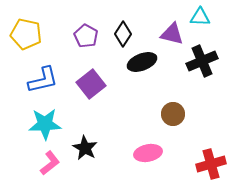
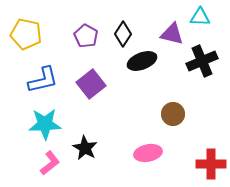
black ellipse: moved 1 px up
red cross: rotated 16 degrees clockwise
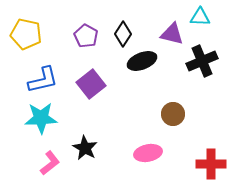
cyan star: moved 4 px left, 6 px up
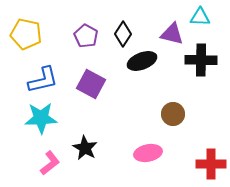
black cross: moved 1 px left, 1 px up; rotated 24 degrees clockwise
purple square: rotated 24 degrees counterclockwise
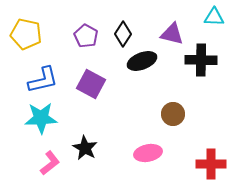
cyan triangle: moved 14 px right
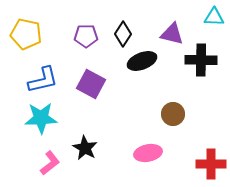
purple pentagon: rotated 30 degrees counterclockwise
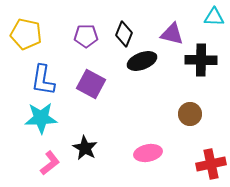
black diamond: moved 1 px right; rotated 10 degrees counterclockwise
blue L-shape: rotated 112 degrees clockwise
brown circle: moved 17 px right
red cross: rotated 12 degrees counterclockwise
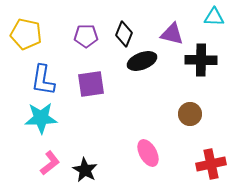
purple square: rotated 36 degrees counterclockwise
black star: moved 22 px down
pink ellipse: rotated 72 degrees clockwise
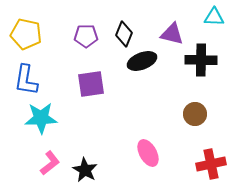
blue L-shape: moved 17 px left
brown circle: moved 5 px right
